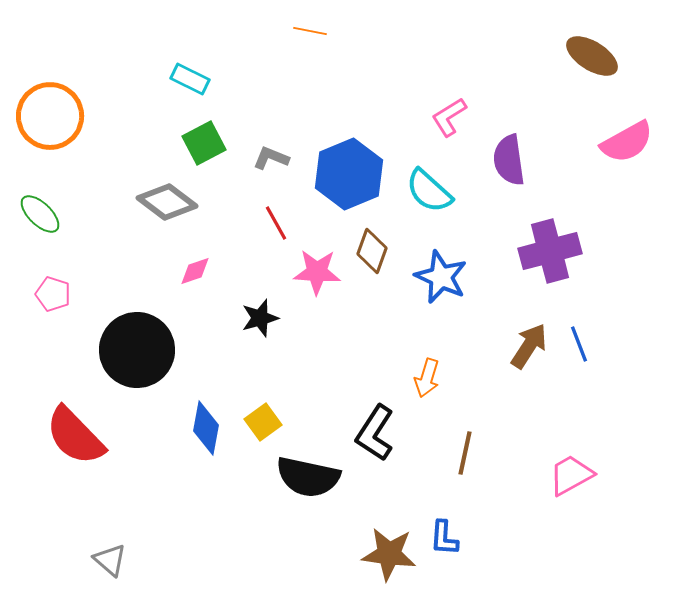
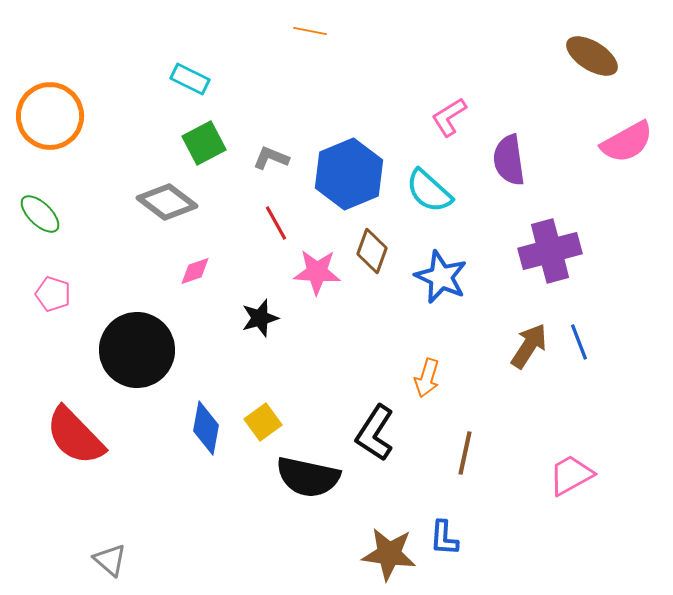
blue line: moved 2 px up
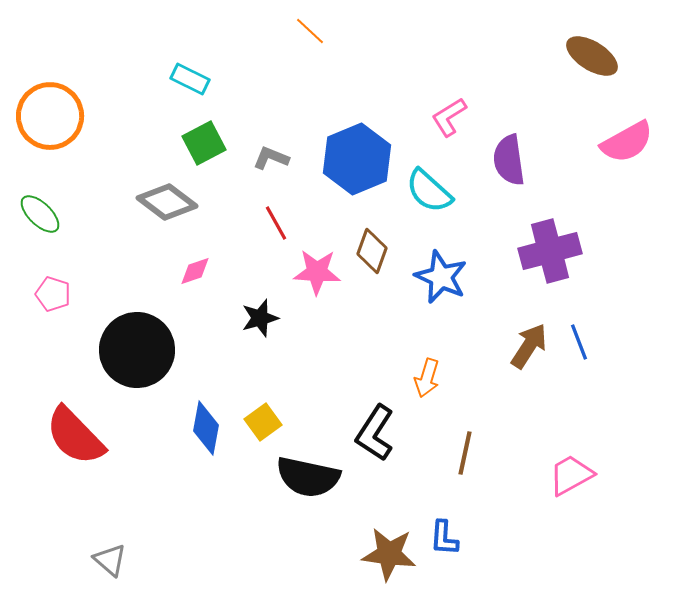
orange line: rotated 32 degrees clockwise
blue hexagon: moved 8 px right, 15 px up
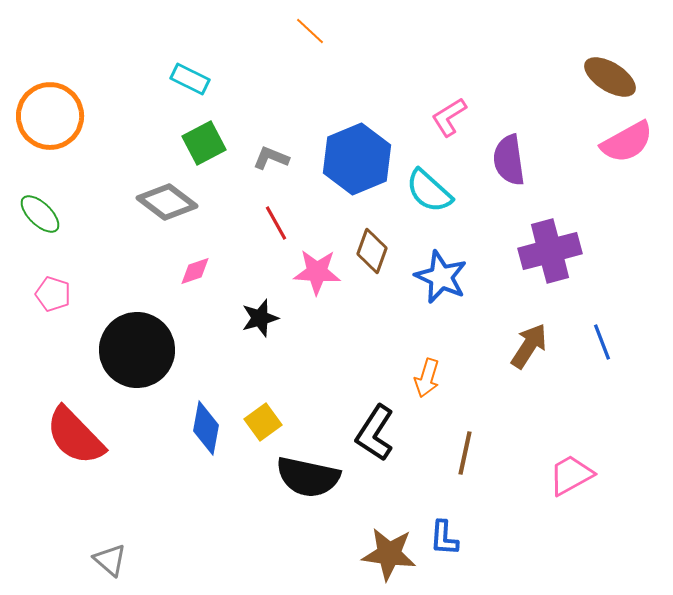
brown ellipse: moved 18 px right, 21 px down
blue line: moved 23 px right
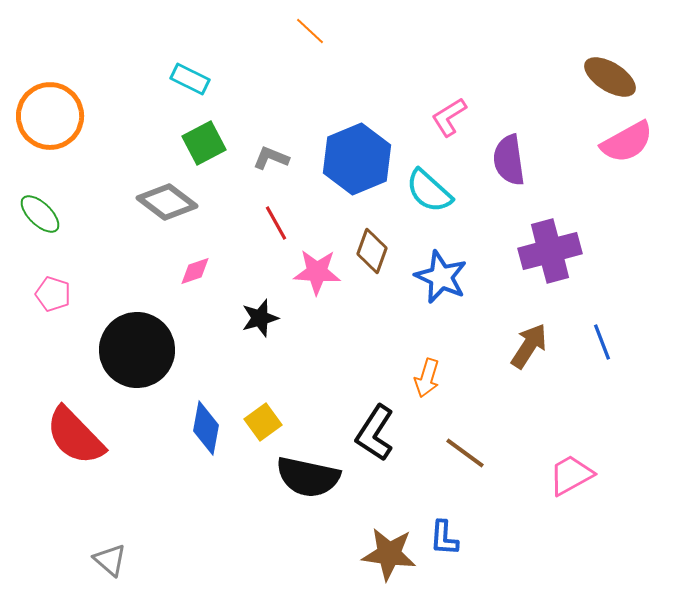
brown line: rotated 66 degrees counterclockwise
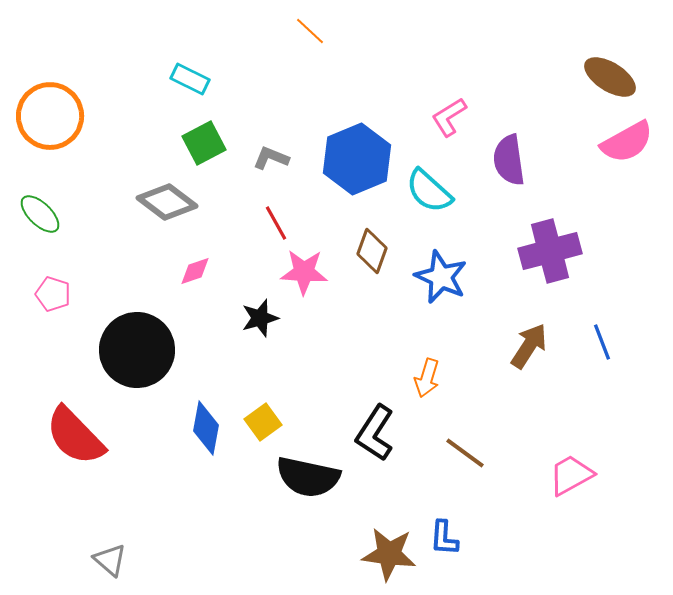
pink star: moved 13 px left
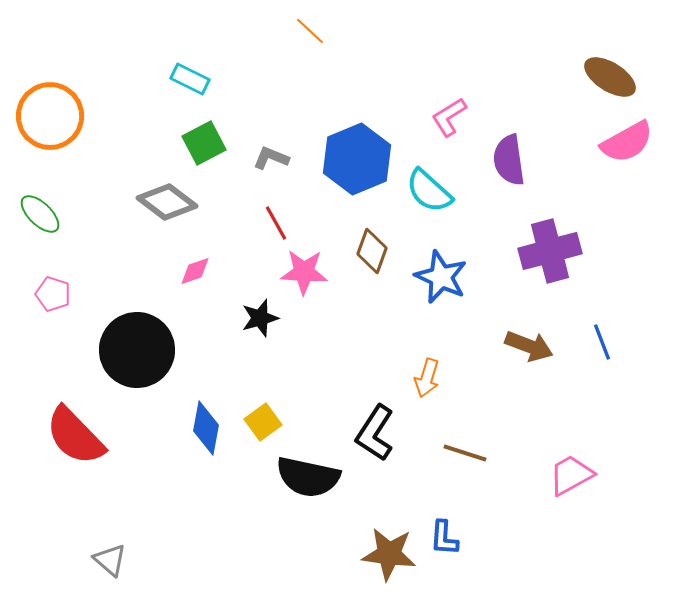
brown arrow: rotated 78 degrees clockwise
brown line: rotated 18 degrees counterclockwise
